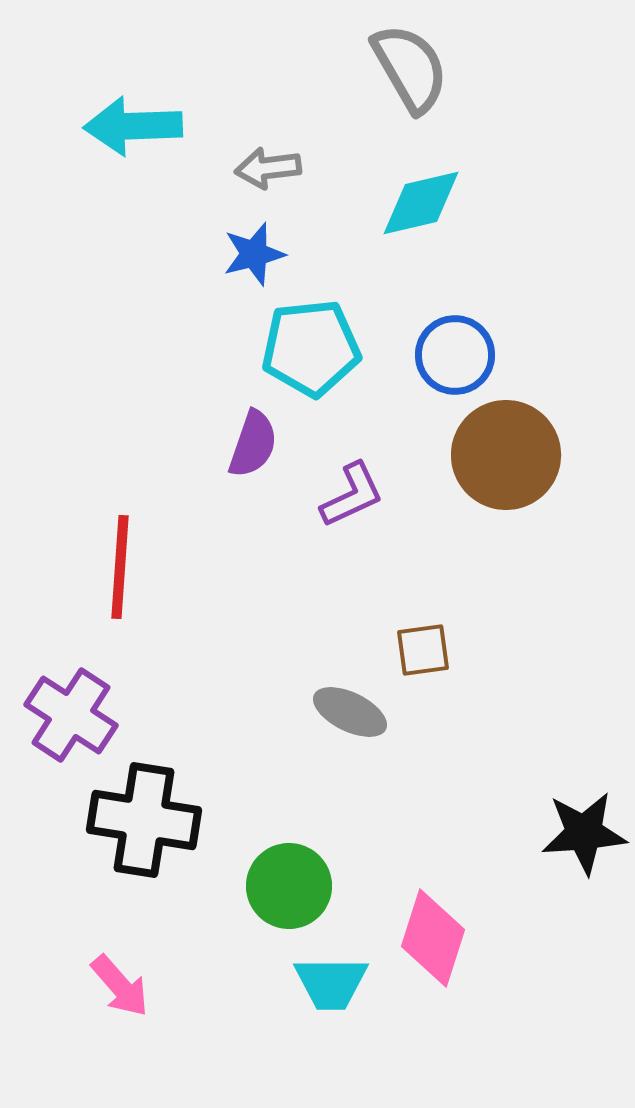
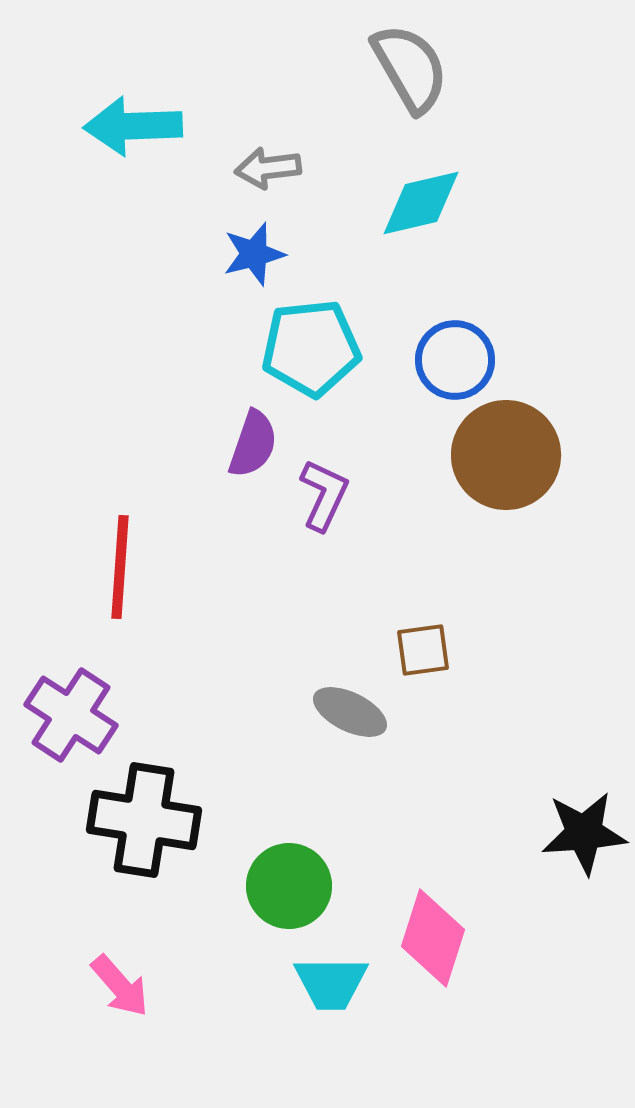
blue circle: moved 5 px down
purple L-shape: moved 28 px left; rotated 40 degrees counterclockwise
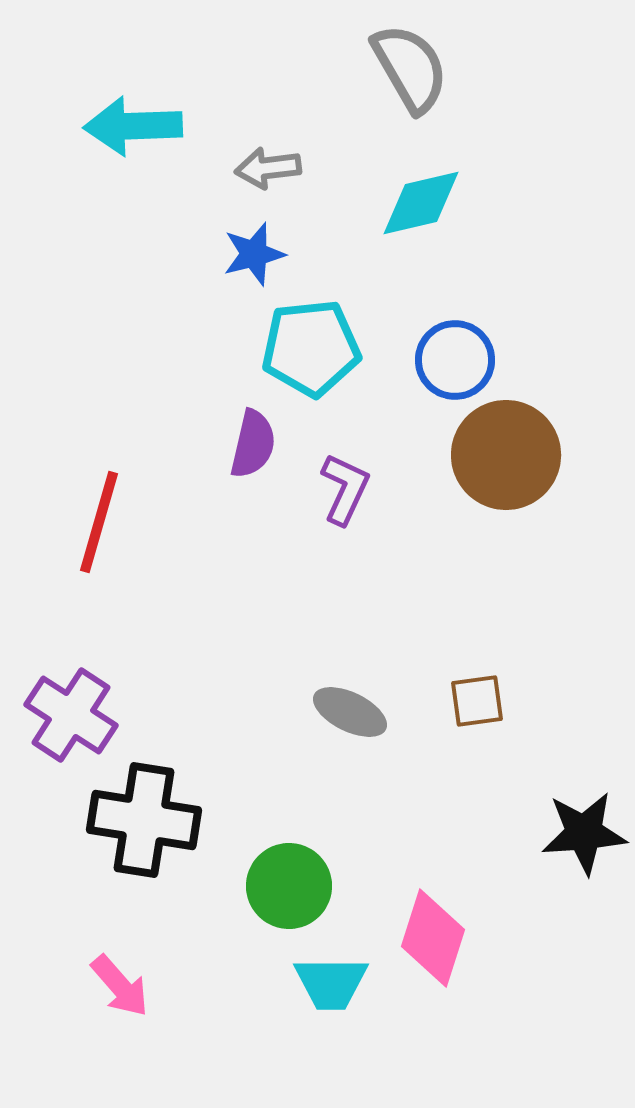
purple semicircle: rotated 6 degrees counterclockwise
purple L-shape: moved 21 px right, 6 px up
red line: moved 21 px left, 45 px up; rotated 12 degrees clockwise
brown square: moved 54 px right, 51 px down
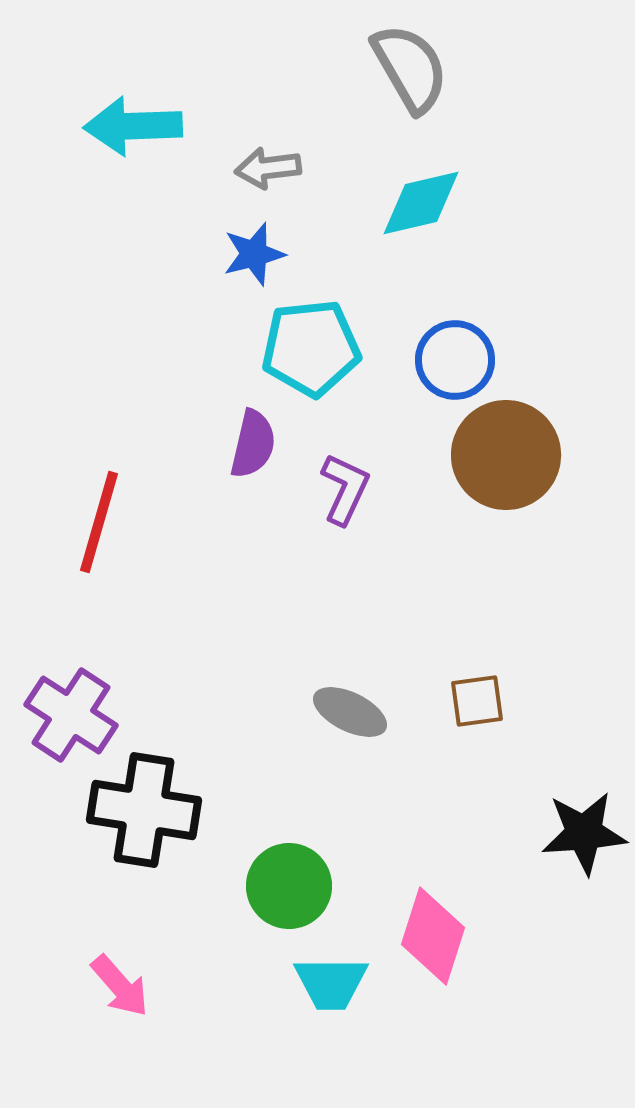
black cross: moved 10 px up
pink diamond: moved 2 px up
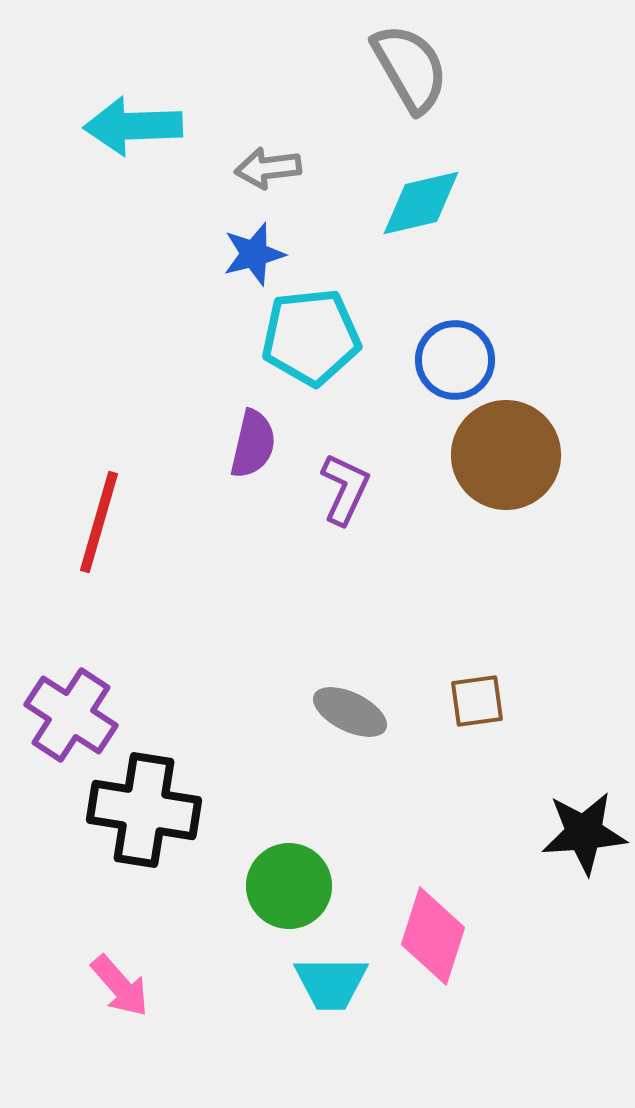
cyan pentagon: moved 11 px up
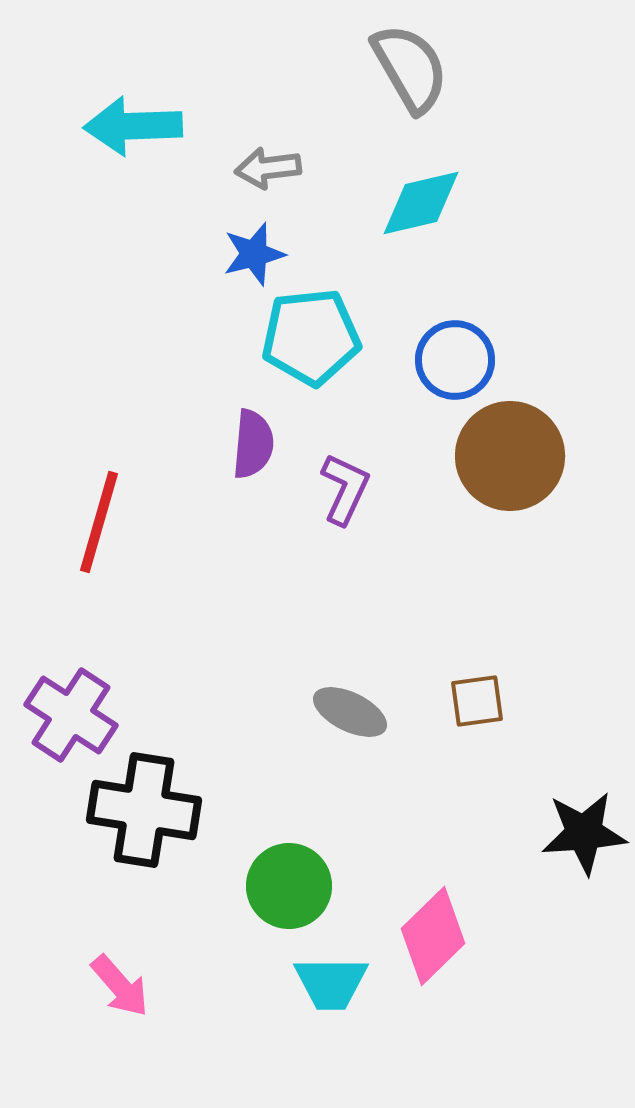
purple semicircle: rotated 8 degrees counterclockwise
brown circle: moved 4 px right, 1 px down
pink diamond: rotated 28 degrees clockwise
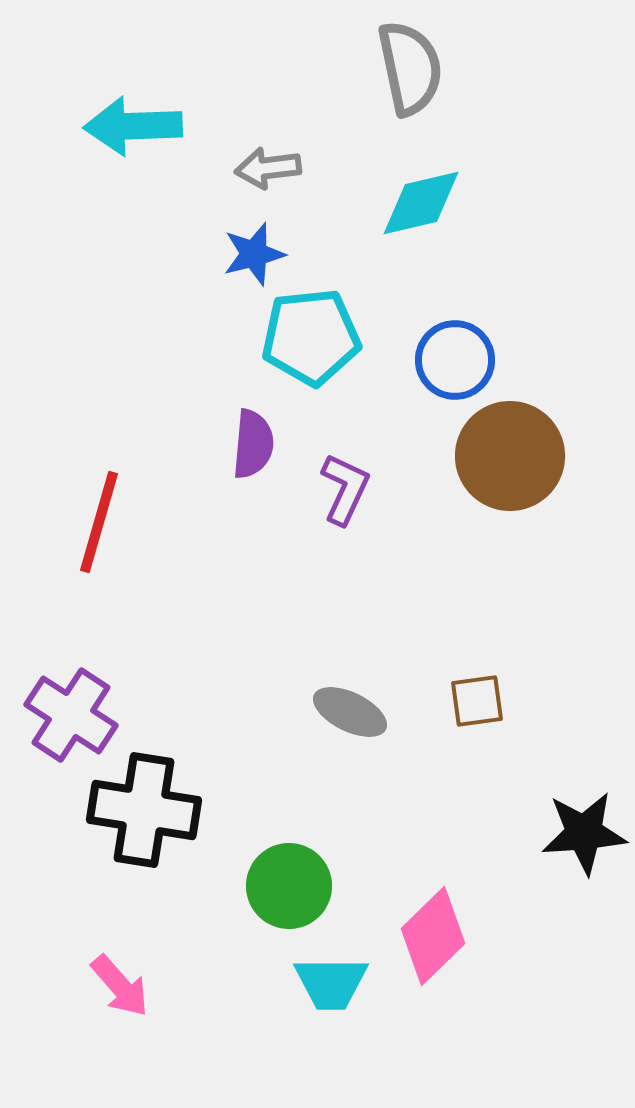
gray semicircle: rotated 18 degrees clockwise
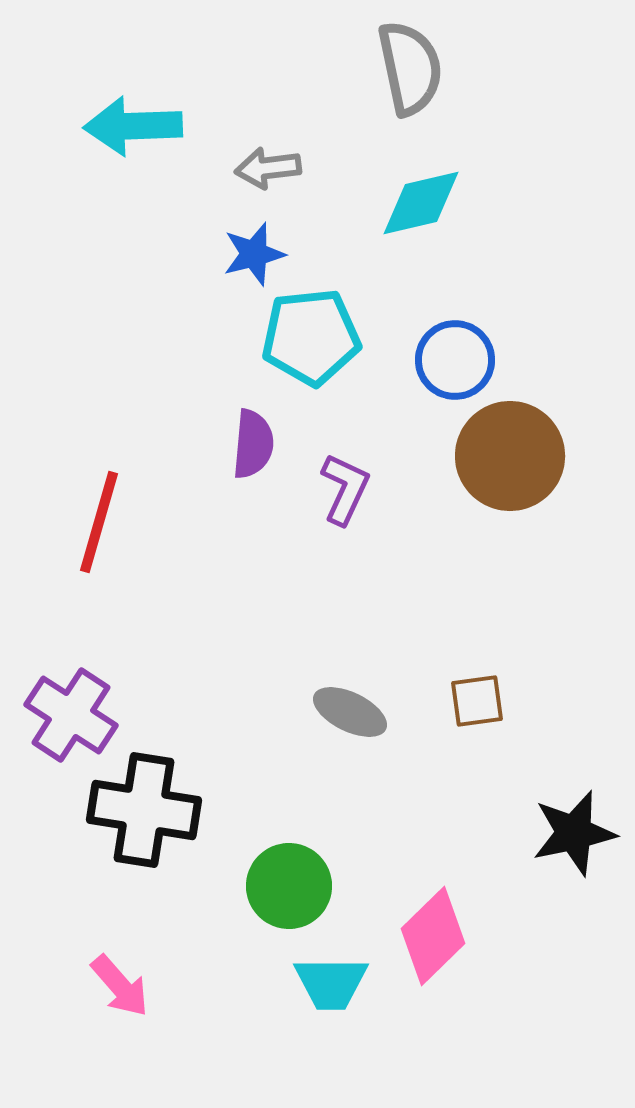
black star: moved 10 px left; rotated 8 degrees counterclockwise
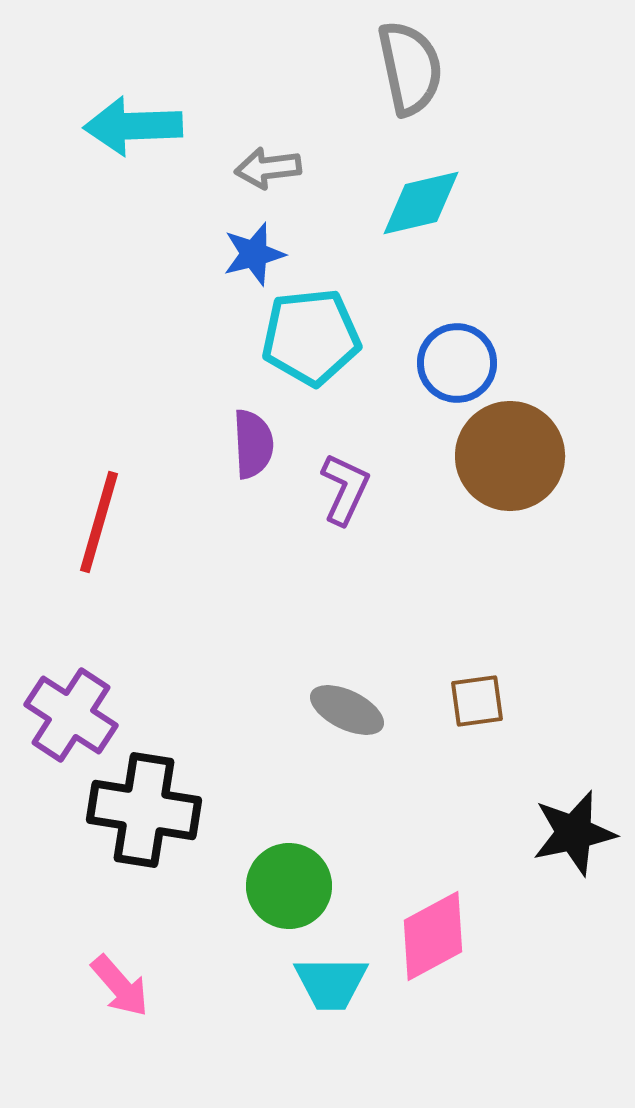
blue circle: moved 2 px right, 3 px down
purple semicircle: rotated 8 degrees counterclockwise
gray ellipse: moved 3 px left, 2 px up
pink diamond: rotated 16 degrees clockwise
